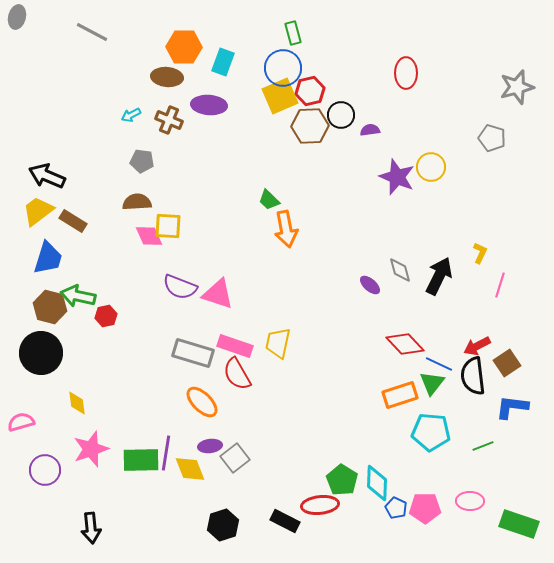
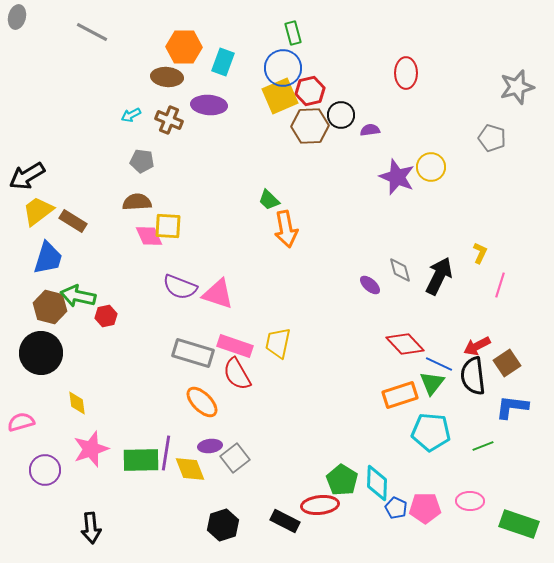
black arrow at (47, 176): moved 20 px left; rotated 54 degrees counterclockwise
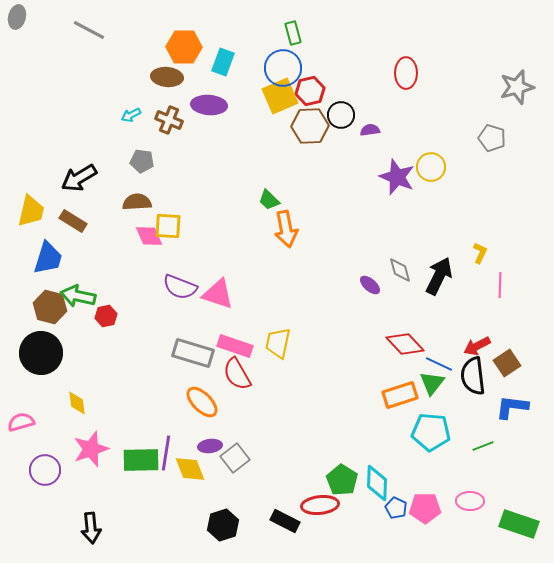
gray line at (92, 32): moved 3 px left, 2 px up
black arrow at (27, 176): moved 52 px right, 2 px down
yellow trapezoid at (38, 211): moved 7 px left; rotated 140 degrees clockwise
pink line at (500, 285): rotated 15 degrees counterclockwise
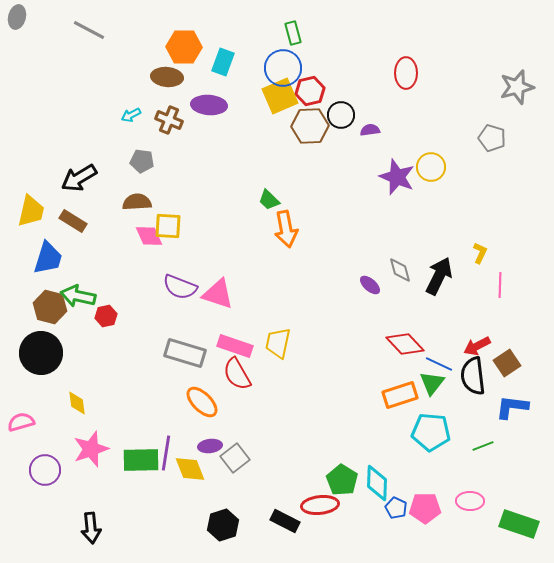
gray rectangle at (193, 353): moved 8 px left
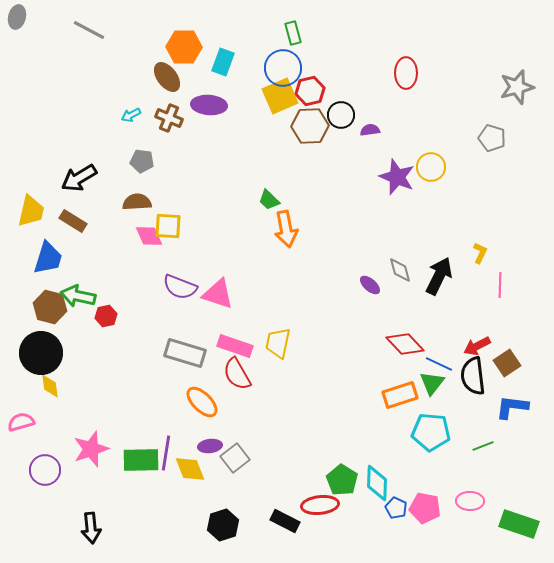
brown ellipse at (167, 77): rotated 48 degrees clockwise
brown cross at (169, 120): moved 2 px up
yellow diamond at (77, 403): moved 27 px left, 17 px up
pink pentagon at (425, 508): rotated 12 degrees clockwise
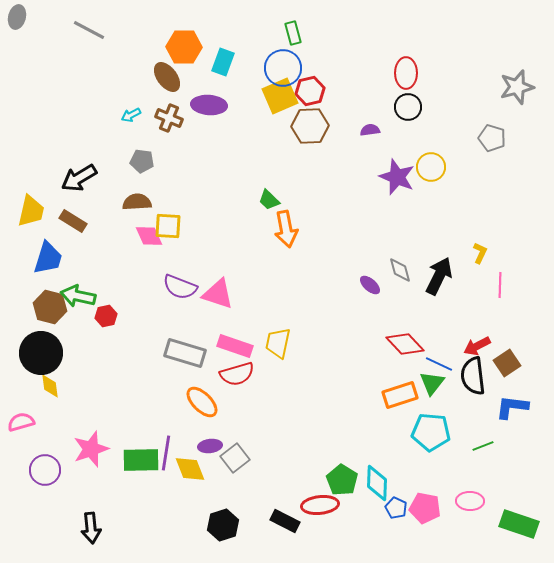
black circle at (341, 115): moved 67 px right, 8 px up
red semicircle at (237, 374): rotated 76 degrees counterclockwise
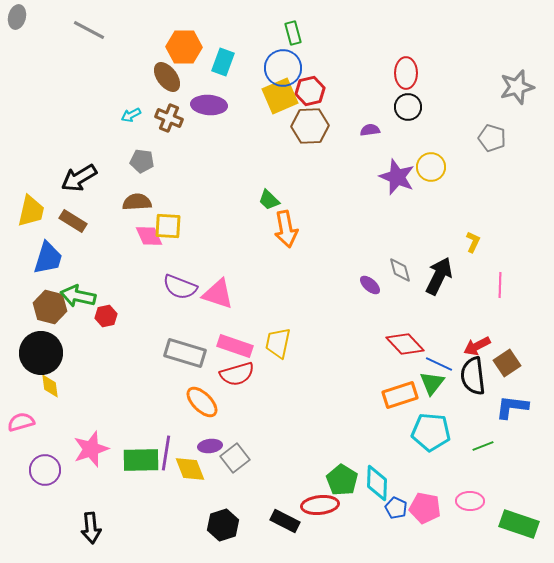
yellow L-shape at (480, 253): moved 7 px left, 11 px up
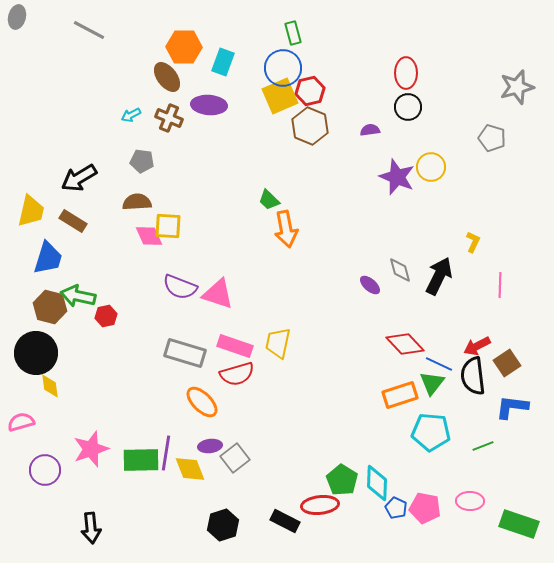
brown hexagon at (310, 126): rotated 24 degrees clockwise
black circle at (41, 353): moved 5 px left
